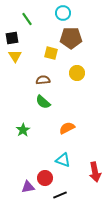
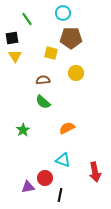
yellow circle: moved 1 px left
black line: rotated 56 degrees counterclockwise
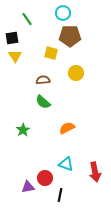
brown pentagon: moved 1 px left, 2 px up
cyan triangle: moved 3 px right, 4 px down
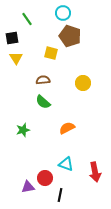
brown pentagon: rotated 20 degrees clockwise
yellow triangle: moved 1 px right, 2 px down
yellow circle: moved 7 px right, 10 px down
green star: rotated 16 degrees clockwise
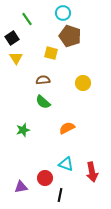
black square: rotated 24 degrees counterclockwise
red arrow: moved 3 px left
purple triangle: moved 7 px left
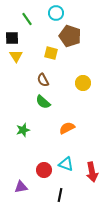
cyan circle: moved 7 px left
black square: rotated 32 degrees clockwise
yellow triangle: moved 2 px up
brown semicircle: rotated 112 degrees counterclockwise
red circle: moved 1 px left, 8 px up
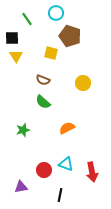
brown semicircle: rotated 40 degrees counterclockwise
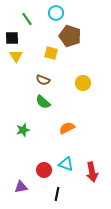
black line: moved 3 px left, 1 px up
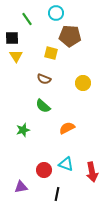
brown pentagon: rotated 15 degrees counterclockwise
brown semicircle: moved 1 px right, 1 px up
green semicircle: moved 4 px down
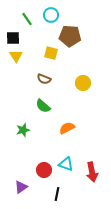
cyan circle: moved 5 px left, 2 px down
black square: moved 1 px right
purple triangle: rotated 24 degrees counterclockwise
